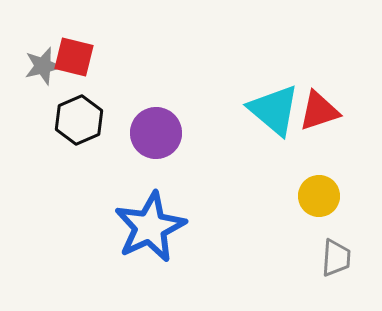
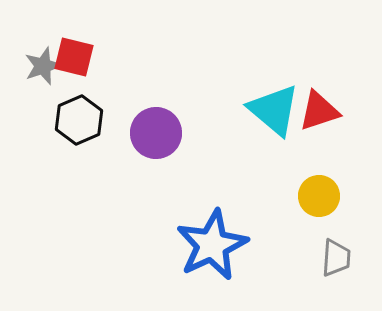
gray star: rotated 6 degrees counterclockwise
blue star: moved 62 px right, 18 px down
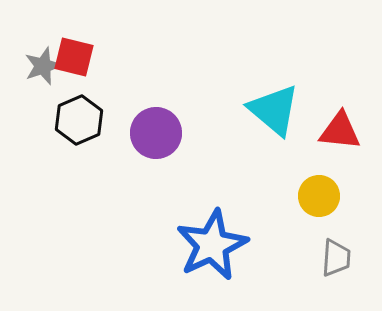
red triangle: moved 21 px right, 20 px down; rotated 24 degrees clockwise
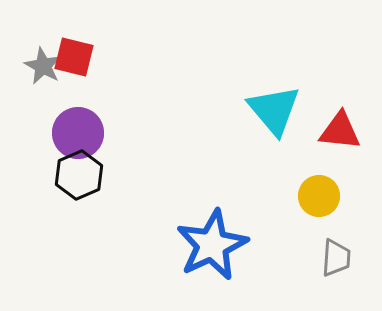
gray star: rotated 24 degrees counterclockwise
cyan triangle: rotated 10 degrees clockwise
black hexagon: moved 55 px down
purple circle: moved 78 px left
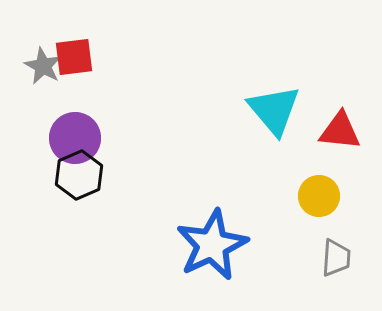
red square: rotated 21 degrees counterclockwise
purple circle: moved 3 px left, 5 px down
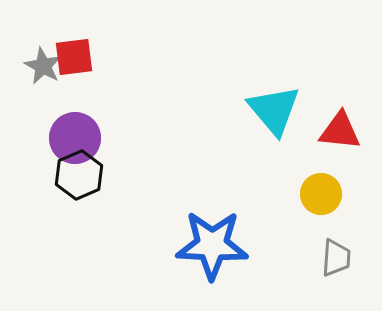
yellow circle: moved 2 px right, 2 px up
blue star: rotated 28 degrees clockwise
